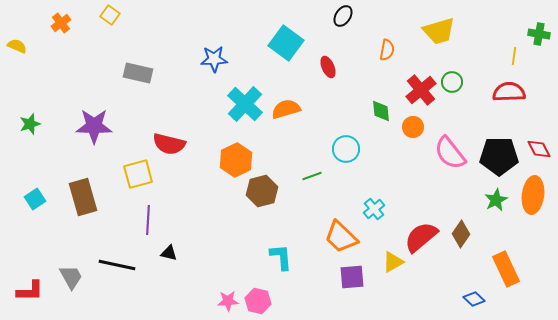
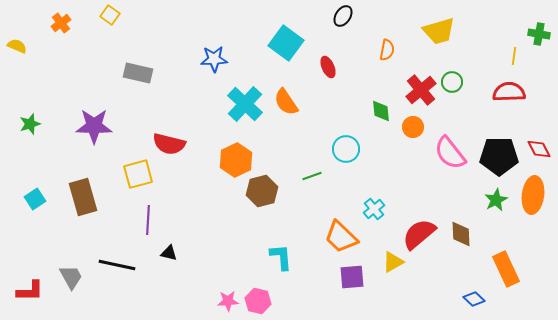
orange semicircle at (286, 109): moved 7 px up; rotated 108 degrees counterclockwise
brown diamond at (461, 234): rotated 36 degrees counterclockwise
red semicircle at (421, 237): moved 2 px left, 3 px up
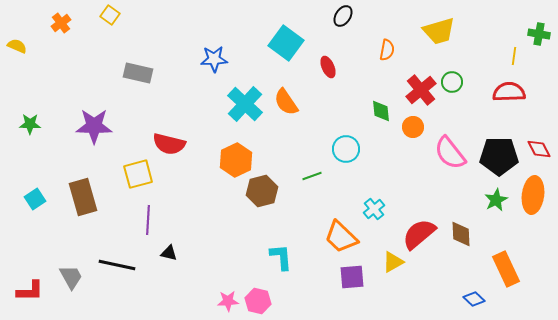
green star at (30, 124): rotated 20 degrees clockwise
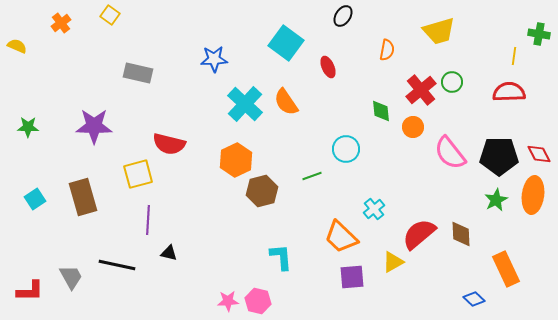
green star at (30, 124): moved 2 px left, 3 px down
red diamond at (539, 149): moved 5 px down
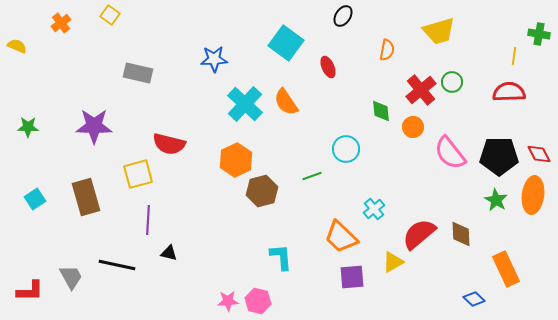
brown rectangle at (83, 197): moved 3 px right
green star at (496, 200): rotated 15 degrees counterclockwise
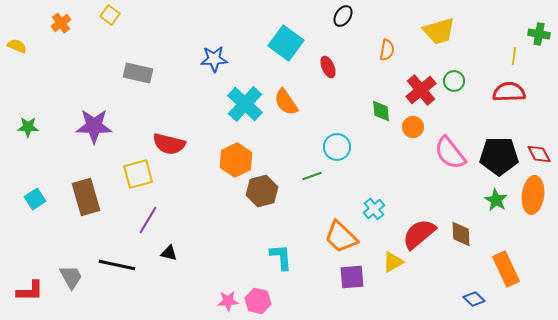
green circle at (452, 82): moved 2 px right, 1 px up
cyan circle at (346, 149): moved 9 px left, 2 px up
purple line at (148, 220): rotated 28 degrees clockwise
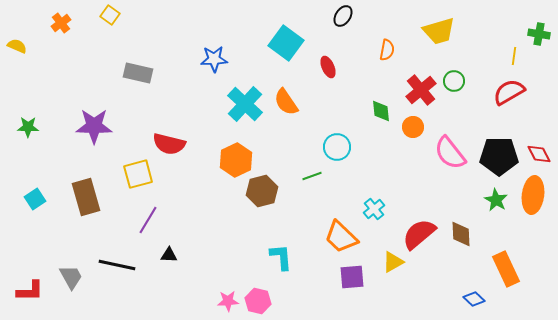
red semicircle at (509, 92): rotated 28 degrees counterclockwise
black triangle at (169, 253): moved 2 px down; rotated 12 degrees counterclockwise
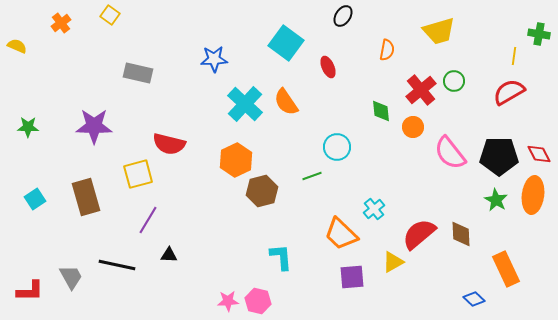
orange trapezoid at (341, 237): moved 3 px up
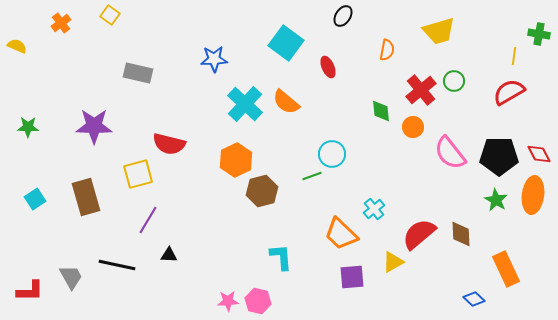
orange semicircle at (286, 102): rotated 16 degrees counterclockwise
cyan circle at (337, 147): moved 5 px left, 7 px down
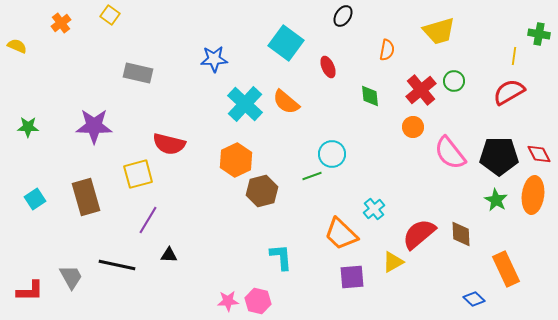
green diamond at (381, 111): moved 11 px left, 15 px up
